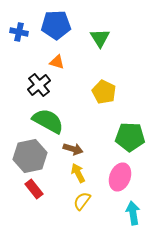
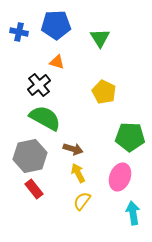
green semicircle: moved 3 px left, 3 px up
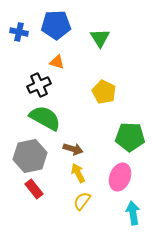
black cross: rotated 15 degrees clockwise
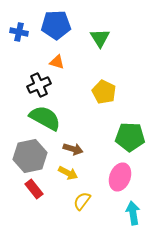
yellow arrow: moved 10 px left; rotated 144 degrees clockwise
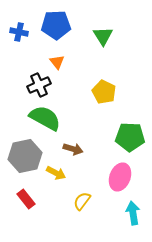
green triangle: moved 3 px right, 2 px up
orange triangle: rotated 35 degrees clockwise
gray hexagon: moved 5 px left
yellow arrow: moved 12 px left
red rectangle: moved 8 px left, 10 px down
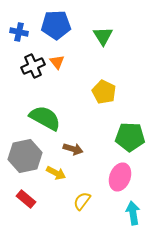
black cross: moved 6 px left, 19 px up
red rectangle: rotated 12 degrees counterclockwise
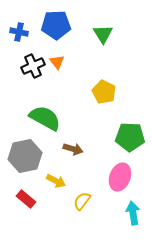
green triangle: moved 2 px up
yellow arrow: moved 8 px down
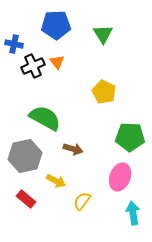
blue cross: moved 5 px left, 12 px down
